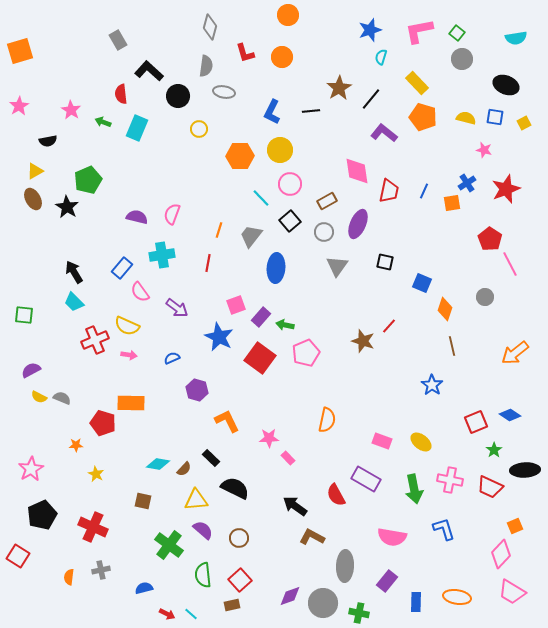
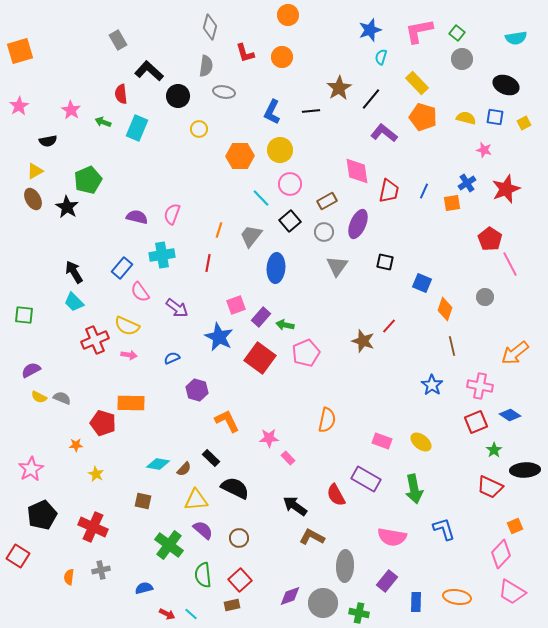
pink cross at (450, 480): moved 30 px right, 94 px up
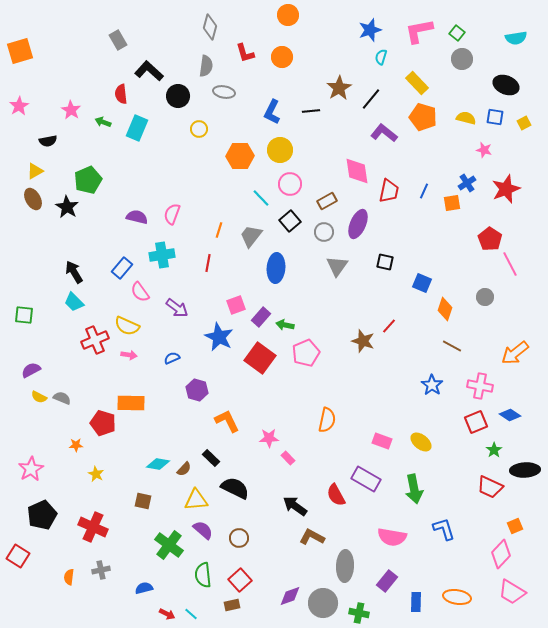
brown line at (452, 346): rotated 48 degrees counterclockwise
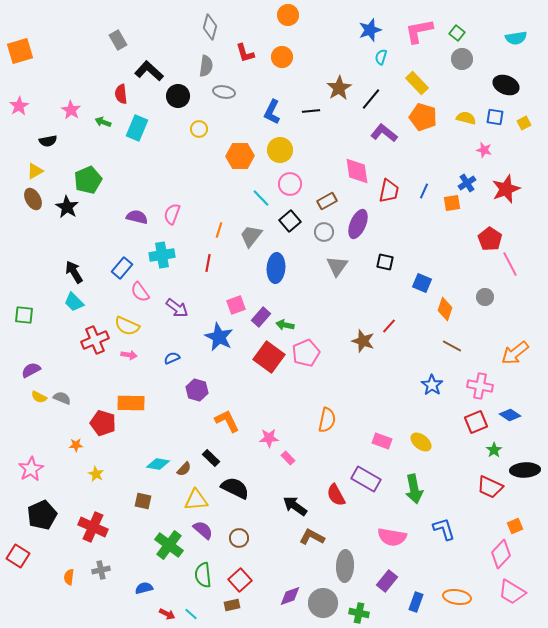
red square at (260, 358): moved 9 px right, 1 px up
blue rectangle at (416, 602): rotated 18 degrees clockwise
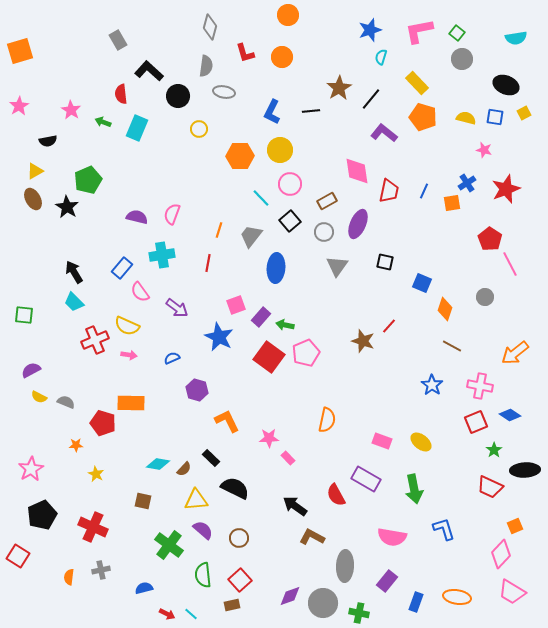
yellow square at (524, 123): moved 10 px up
gray semicircle at (62, 398): moved 4 px right, 4 px down
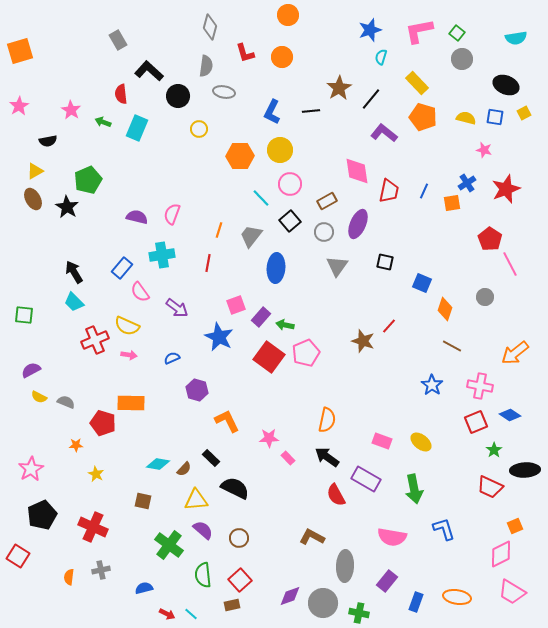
black arrow at (295, 506): moved 32 px right, 49 px up
pink diamond at (501, 554): rotated 20 degrees clockwise
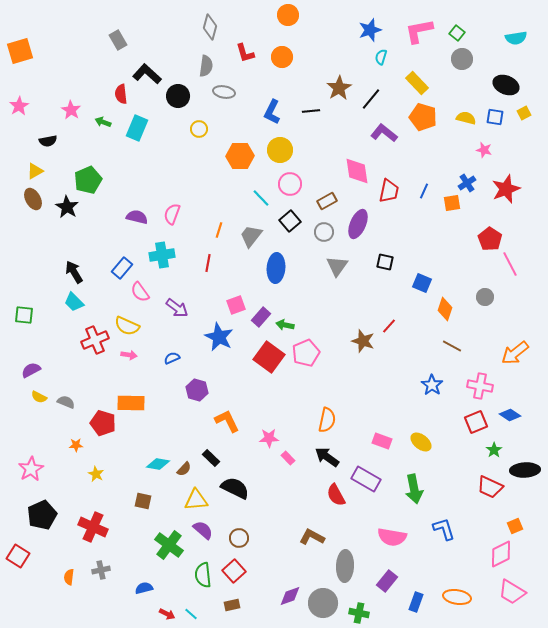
black L-shape at (149, 71): moved 2 px left, 3 px down
red square at (240, 580): moved 6 px left, 9 px up
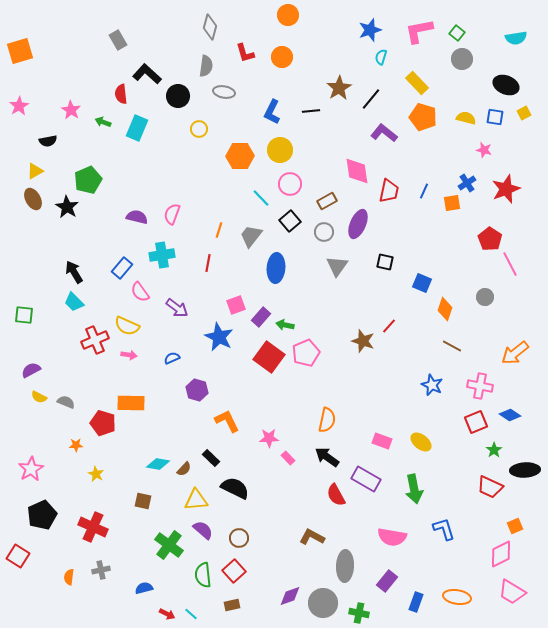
blue star at (432, 385): rotated 10 degrees counterclockwise
